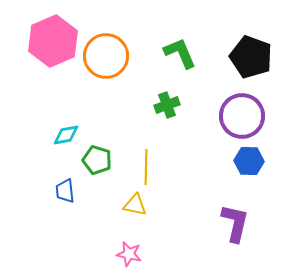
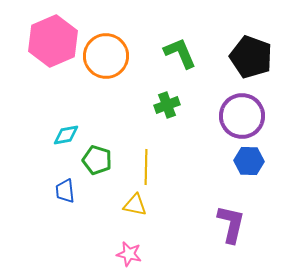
purple L-shape: moved 4 px left, 1 px down
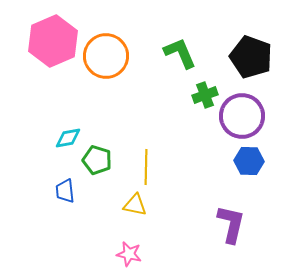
green cross: moved 38 px right, 10 px up
cyan diamond: moved 2 px right, 3 px down
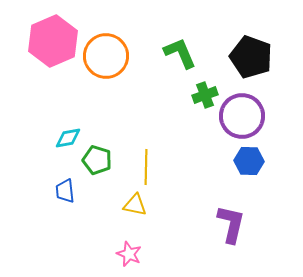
pink star: rotated 10 degrees clockwise
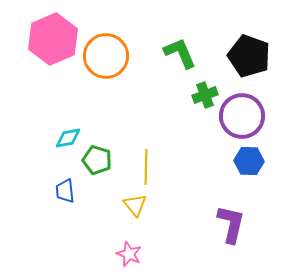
pink hexagon: moved 2 px up
black pentagon: moved 2 px left, 1 px up
yellow triangle: rotated 40 degrees clockwise
